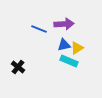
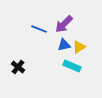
purple arrow: rotated 138 degrees clockwise
yellow triangle: moved 2 px right, 1 px up
cyan rectangle: moved 3 px right, 5 px down
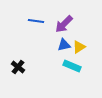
blue line: moved 3 px left, 8 px up; rotated 14 degrees counterclockwise
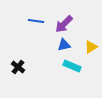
yellow triangle: moved 12 px right
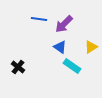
blue line: moved 3 px right, 2 px up
blue triangle: moved 4 px left, 2 px down; rotated 48 degrees clockwise
cyan rectangle: rotated 12 degrees clockwise
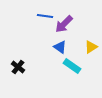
blue line: moved 6 px right, 3 px up
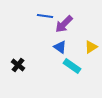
black cross: moved 2 px up
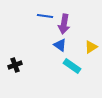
purple arrow: rotated 36 degrees counterclockwise
blue triangle: moved 2 px up
black cross: moved 3 px left; rotated 32 degrees clockwise
